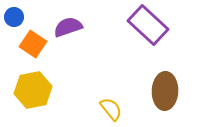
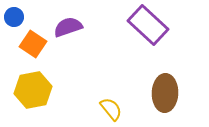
brown ellipse: moved 2 px down
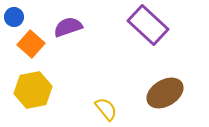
orange square: moved 2 px left; rotated 8 degrees clockwise
brown ellipse: rotated 57 degrees clockwise
yellow semicircle: moved 5 px left
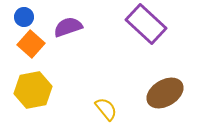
blue circle: moved 10 px right
purple rectangle: moved 2 px left, 1 px up
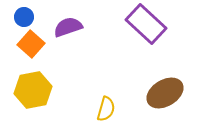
yellow semicircle: rotated 55 degrees clockwise
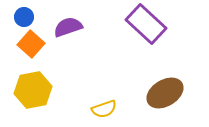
yellow semicircle: moved 2 px left; rotated 55 degrees clockwise
